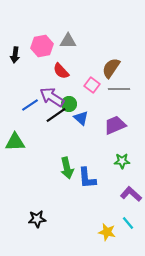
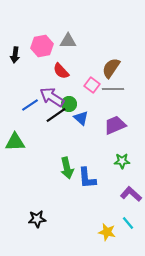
gray line: moved 6 px left
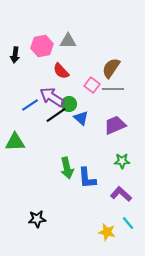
purple L-shape: moved 10 px left
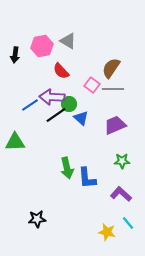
gray triangle: rotated 30 degrees clockwise
purple arrow: rotated 30 degrees counterclockwise
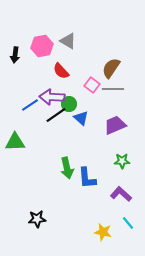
yellow star: moved 4 px left
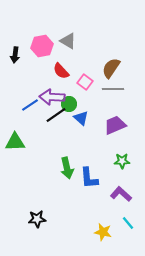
pink square: moved 7 px left, 3 px up
blue L-shape: moved 2 px right
